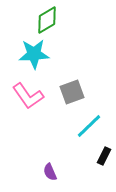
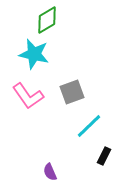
cyan star: rotated 16 degrees clockwise
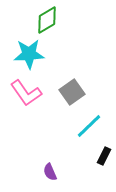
cyan star: moved 5 px left; rotated 16 degrees counterclockwise
gray square: rotated 15 degrees counterclockwise
pink L-shape: moved 2 px left, 3 px up
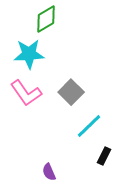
green diamond: moved 1 px left, 1 px up
gray square: moved 1 px left; rotated 10 degrees counterclockwise
purple semicircle: moved 1 px left
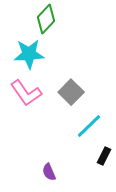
green diamond: rotated 16 degrees counterclockwise
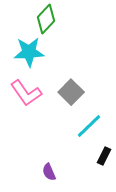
cyan star: moved 2 px up
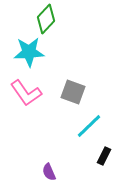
gray square: moved 2 px right; rotated 25 degrees counterclockwise
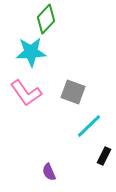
cyan star: moved 2 px right
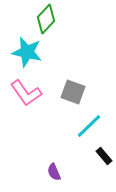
cyan star: moved 4 px left; rotated 16 degrees clockwise
black rectangle: rotated 66 degrees counterclockwise
purple semicircle: moved 5 px right
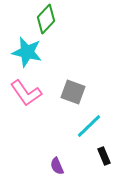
black rectangle: rotated 18 degrees clockwise
purple semicircle: moved 3 px right, 6 px up
